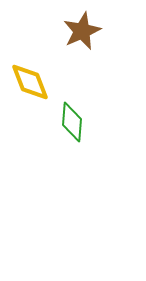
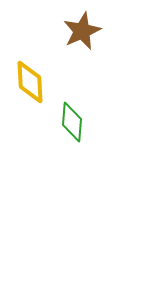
yellow diamond: rotated 18 degrees clockwise
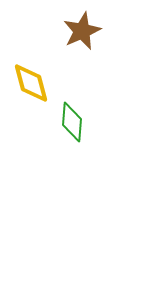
yellow diamond: moved 1 px right, 1 px down; rotated 12 degrees counterclockwise
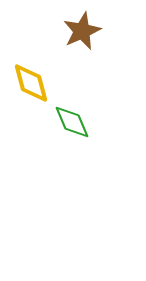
green diamond: rotated 27 degrees counterclockwise
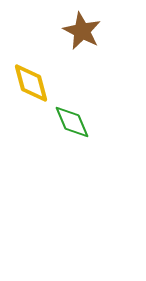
brown star: rotated 21 degrees counterclockwise
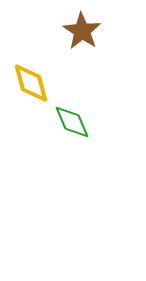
brown star: rotated 6 degrees clockwise
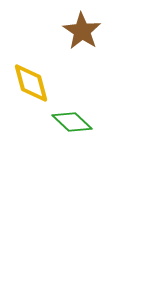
green diamond: rotated 24 degrees counterclockwise
